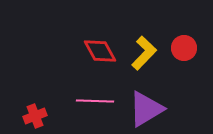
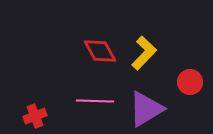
red circle: moved 6 px right, 34 px down
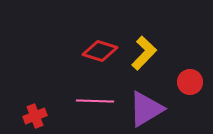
red diamond: rotated 44 degrees counterclockwise
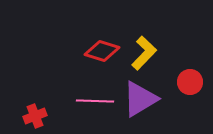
red diamond: moved 2 px right
purple triangle: moved 6 px left, 10 px up
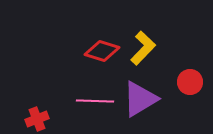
yellow L-shape: moved 1 px left, 5 px up
red cross: moved 2 px right, 3 px down
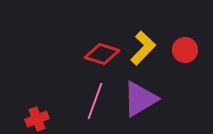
red diamond: moved 3 px down
red circle: moved 5 px left, 32 px up
pink line: rotated 72 degrees counterclockwise
